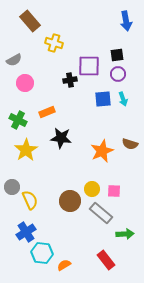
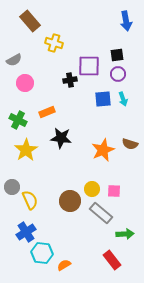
orange star: moved 1 px right, 1 px up
red rectangle: moved 6 px right
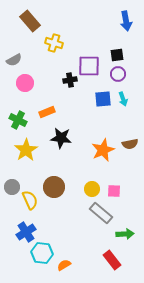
brown semicircle: rotated 28 degrees counterclockwise
brown circle: moved 16 px left, 14 px up
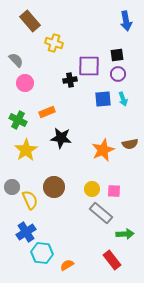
gray semicircle: moved 2 px right; rotated 105 degrees counterclockwise
orange semicircle: moved 3 px right
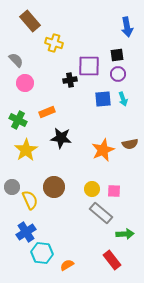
blue arrow: moved 1 px right, 6 px down
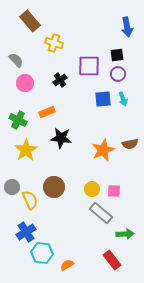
black cross: moved 10 px left; rotated 24 degrees counterclockwise
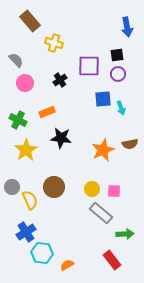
cyan arrow: moved 2 px left, 9 px down
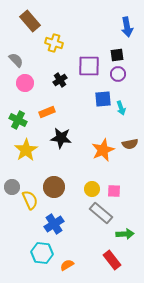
blue cross: moved 28 px right, 8 px up
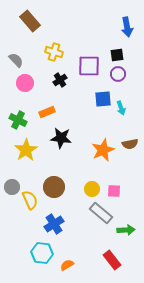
yellow cross: moved 9 px down
green arrow: moved 1 px right, 4 px up
